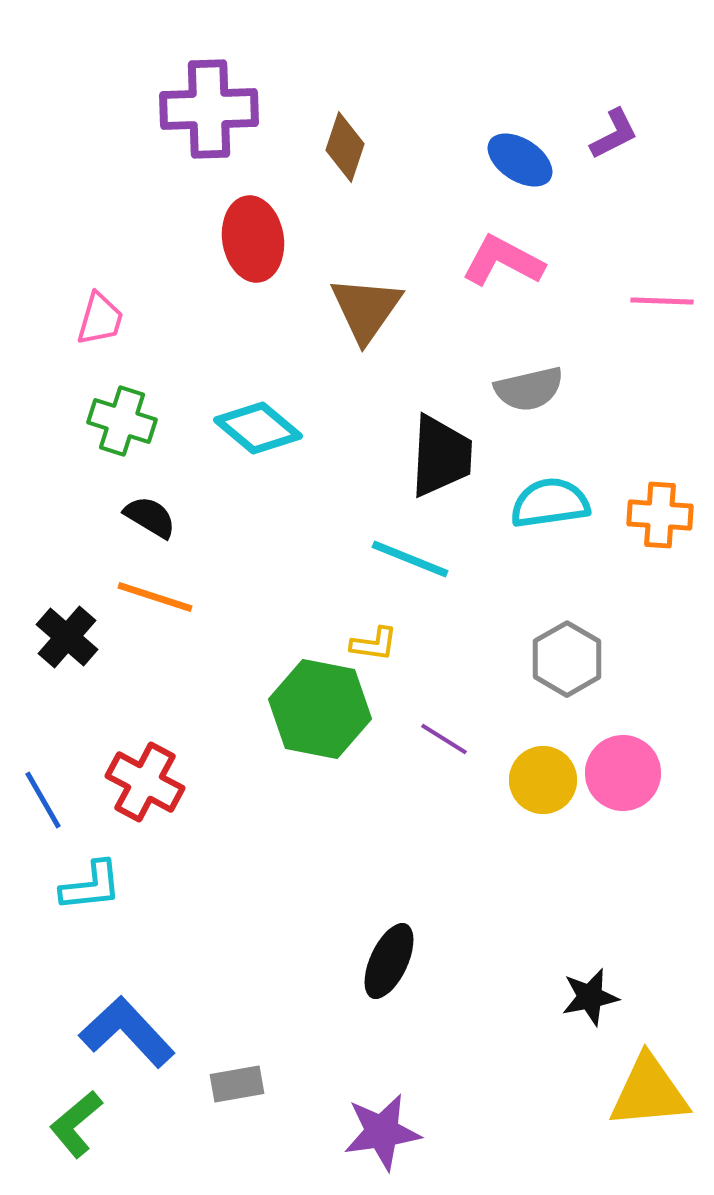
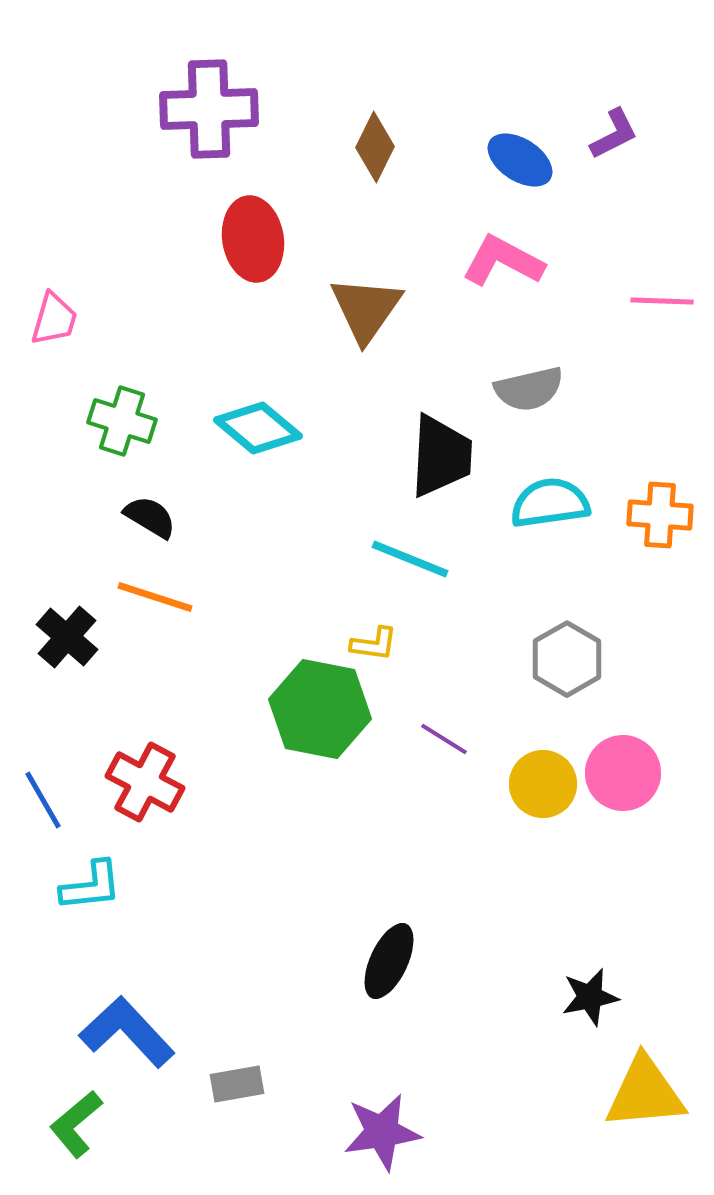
brown diamond: moved 30 px right; rotated 8 degrees clockwise
pink trapezoid: moved 46 px left
yellow circle: moved 4 px down
yellow triangle: moved 4 px left, 1 px down
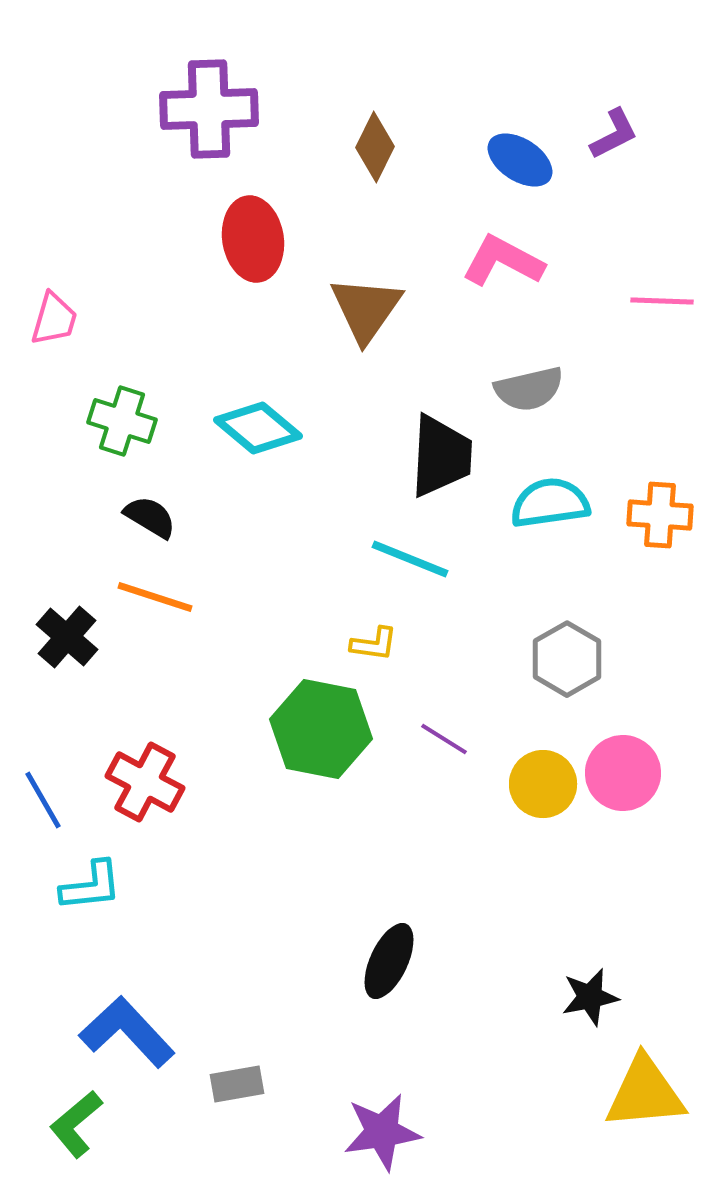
green hexagon: moved 1 px right, 20 px down
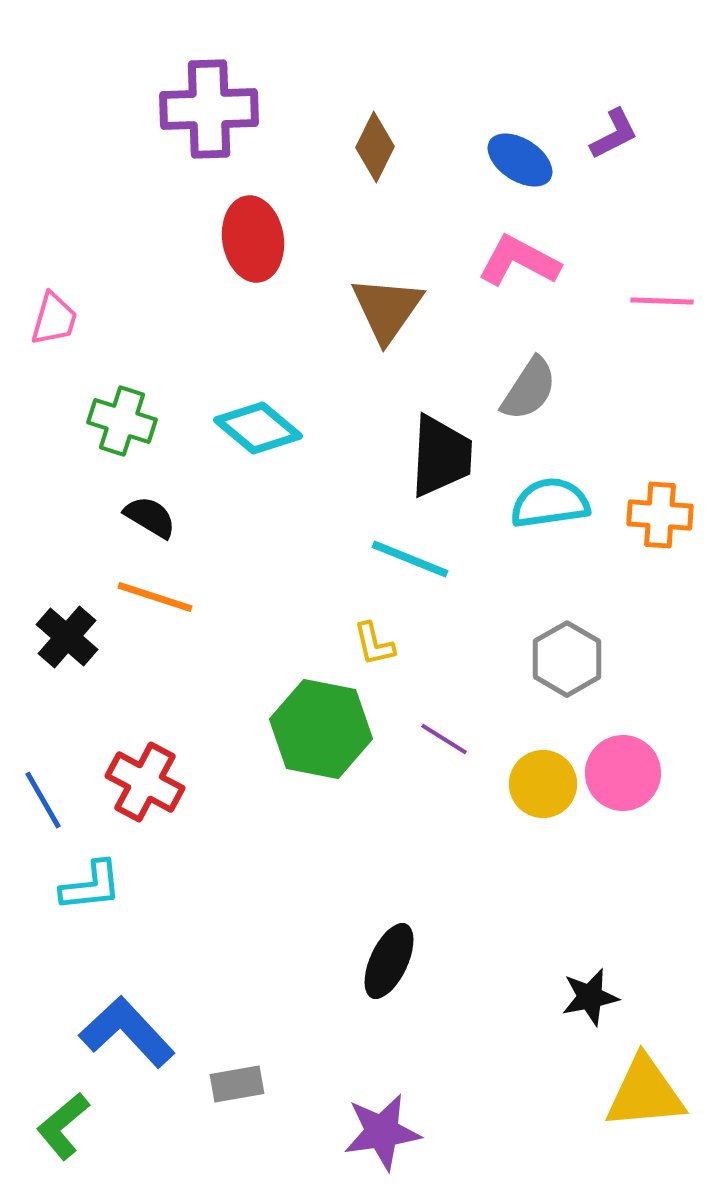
pink L-shape: moved 16 px right
brown triangle: moved 21 px right
gray semicircle: rotated 44 degrees counterclockwise
yellow L-shape: rotated 69 degrees clockwise
green L-shape: moved 13 px left, 2 px down
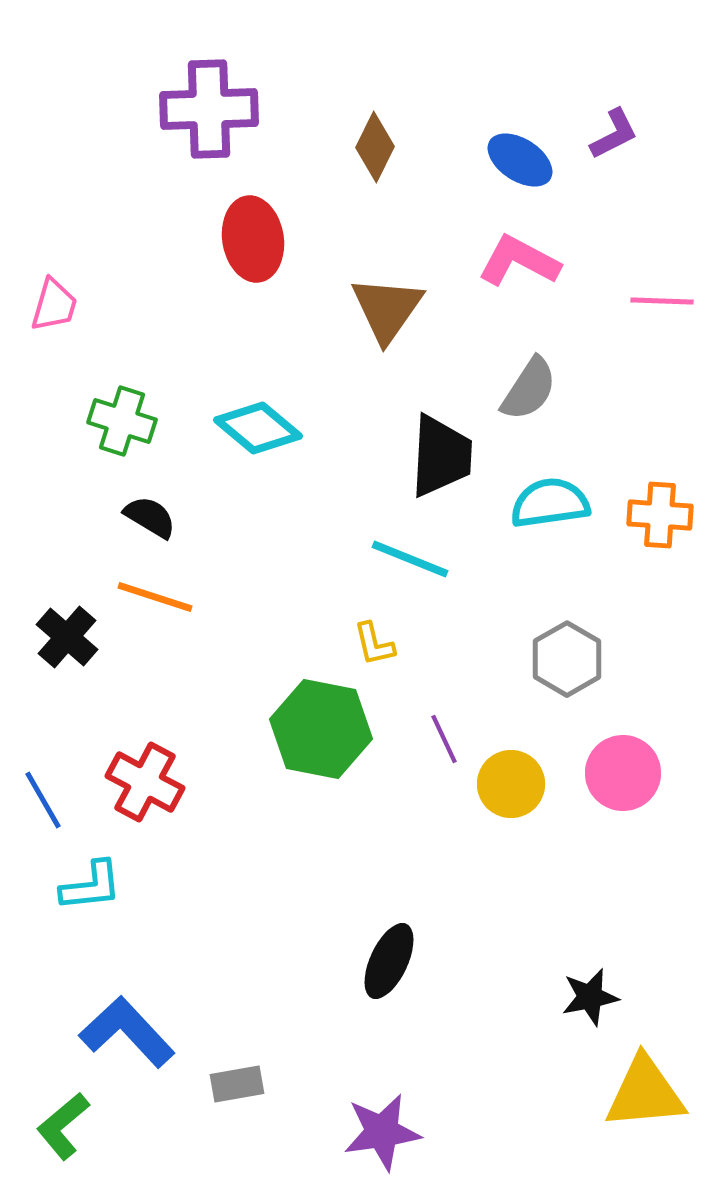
pink trapezoid: moved 14 px up
purple line: rotated 33 degrees clockwise
yellow circle: moved 32 px left
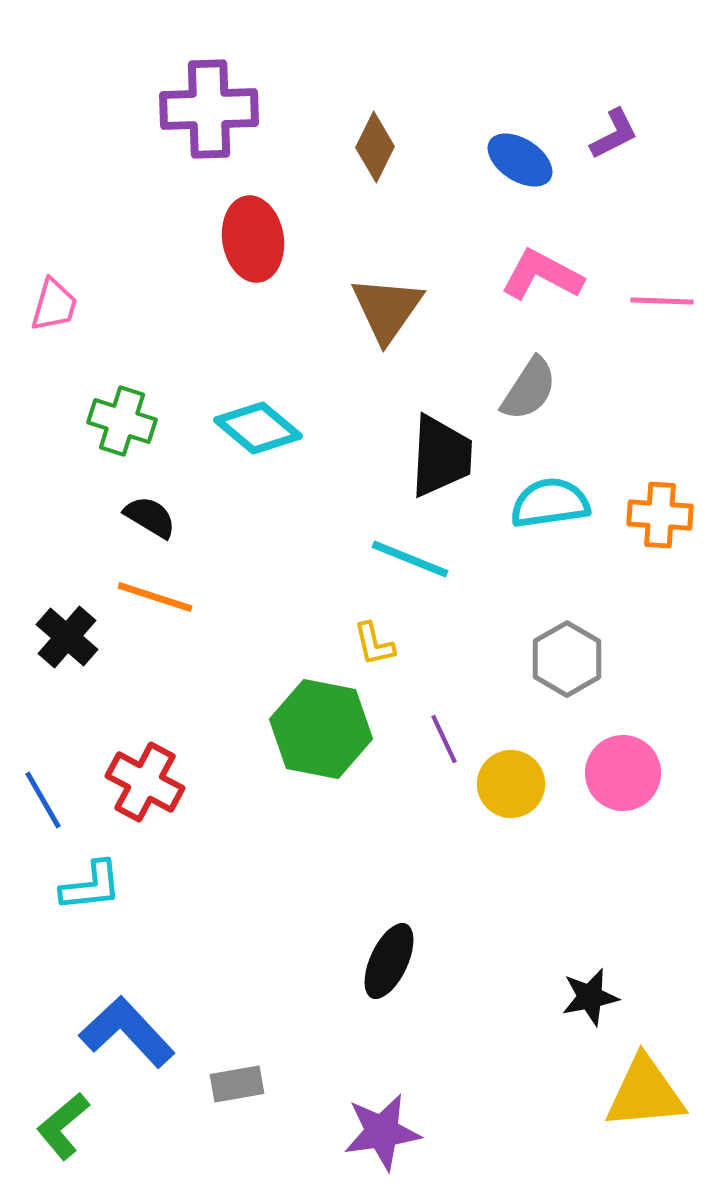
pink L-shape: moved 23 px right, 14 px down
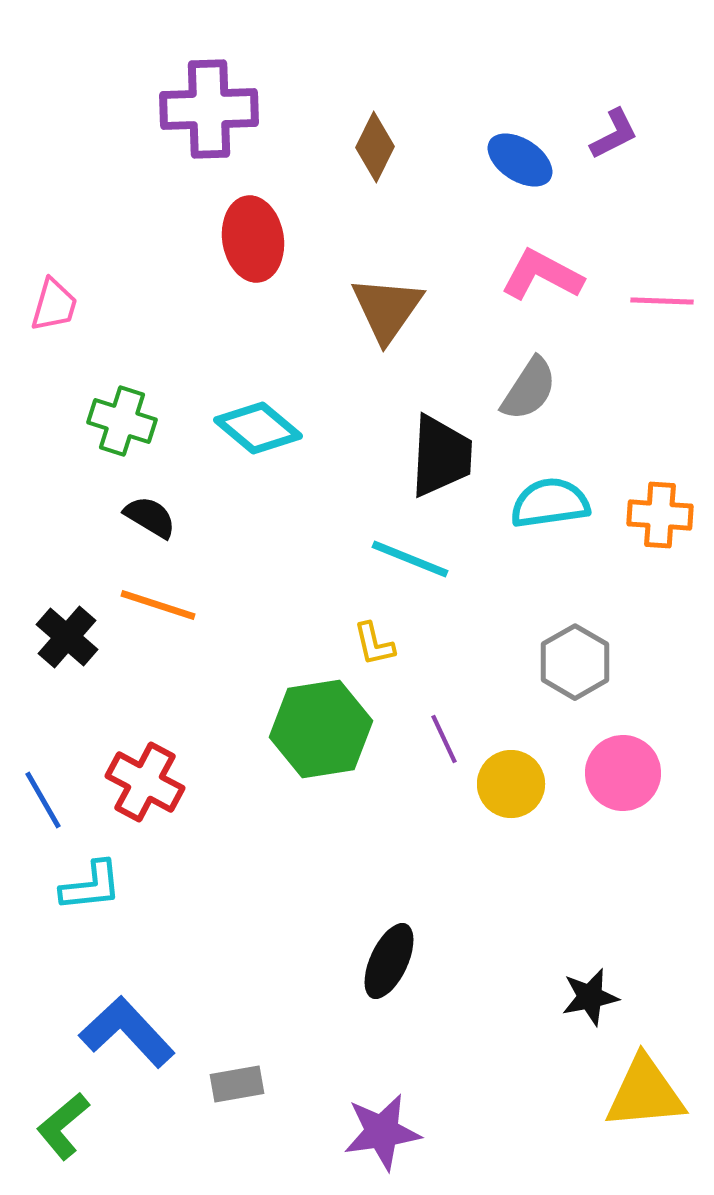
orange line: moved 3 px right, 8 px down
gray hexagon: moved 8 px right, 3 px down
green hexagon: rotated 20 degrees counterclockwise
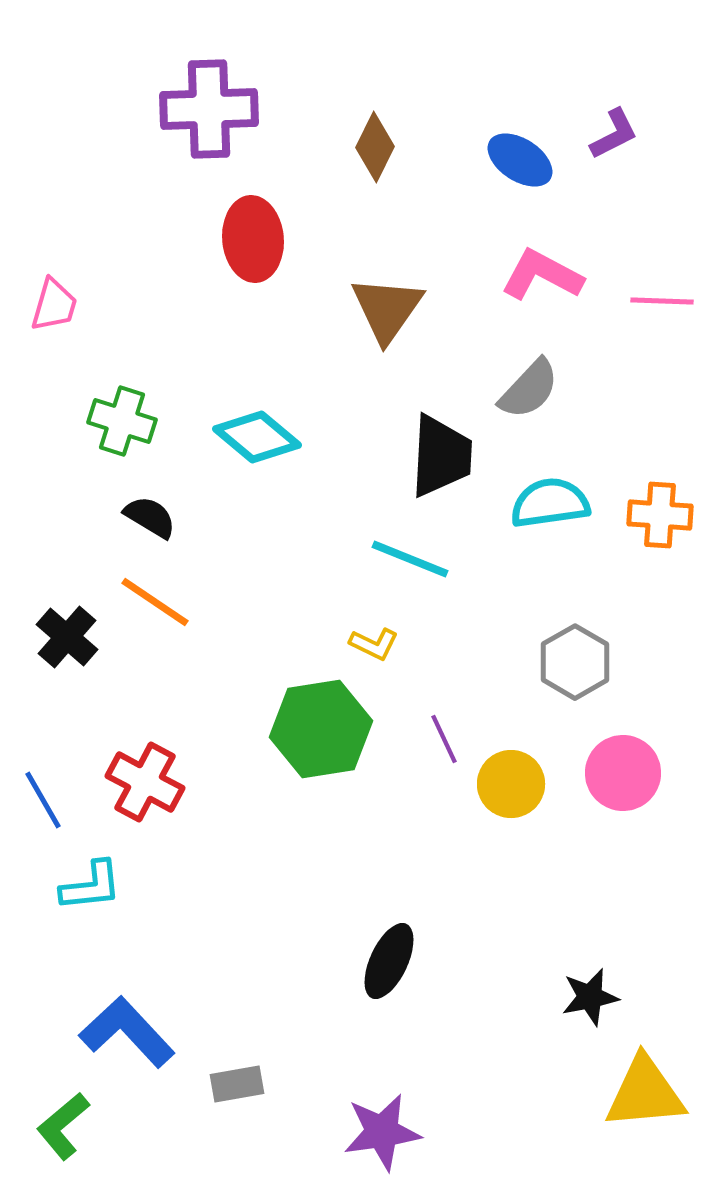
red ellipse: rotated 4 degrees clockwise
gray semicircle: rotated 10 degrees clockwise
cyan diamond: moved 1 px left, 9 px down
orange line: moved 3 px left, 3 px up; rotated 16 degrees clockwise
yellow L-shape: rotated 51 degrees counterclockwise
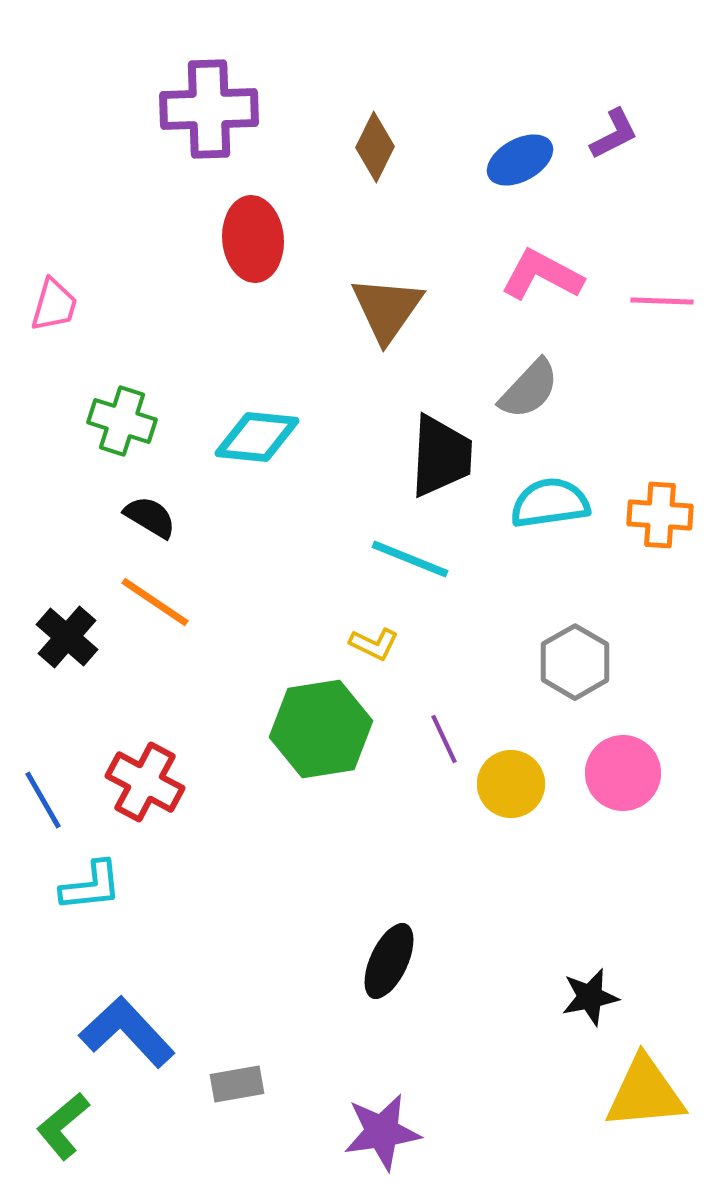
blue ellipse: rotated 62 degrees counterclockwise
cyan diamond: rotated 34 degrees counterclockwise
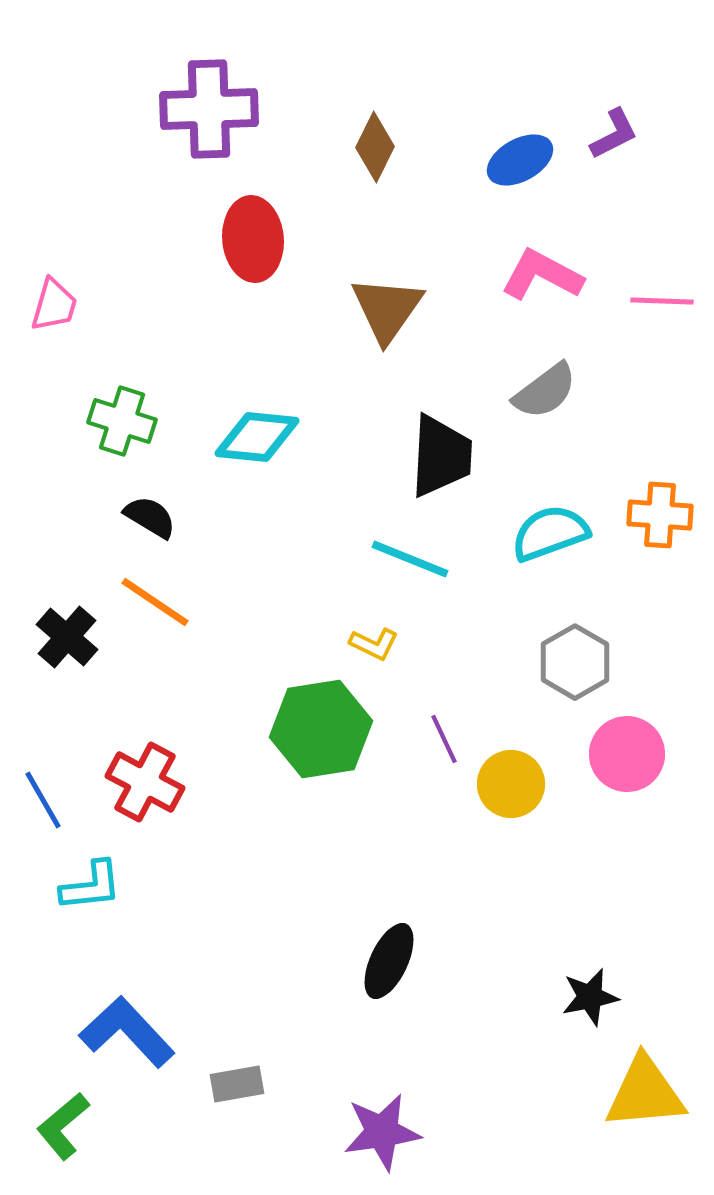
gray semicircle: moved 16 px right, 2 px down; rotated 10 degrees clockwise
cyan semicircle: moved 30 px down; rotated 12 degrees counterclockwise
pink circle: moved 4 px right, 19 px up
